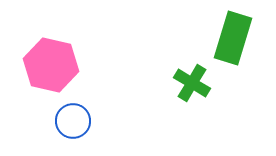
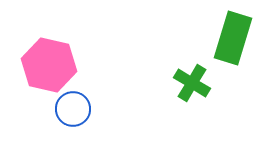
pink hexagon: moved 2 px left
blue circle: moved 12 px up
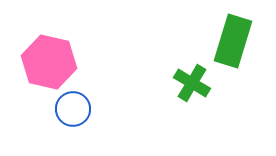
green rectangle: moved 3 px down
pink hexagon: moved 3 px up
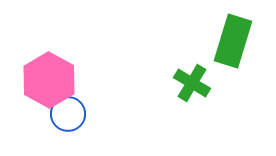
pink hexagon: moved 18 px down; rotated 16 degrees clockwise
blue circle: moved 5 px left, 5 px down
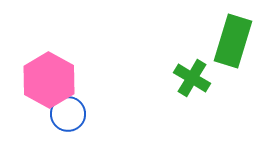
green cross: moved 5 px up
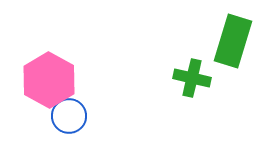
green cross: rotated 18 degrees counterclockwise
blue circle: moved 1 px right, 2 px down
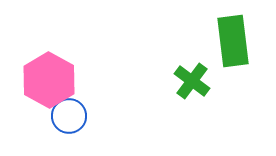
green rectangle: rotated 24 degrees counterclockwise
green cross: moved 3 px down; rotated 24 degrees clockwise
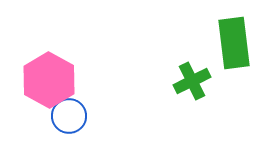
green rectangle: moved 1 px right, 2 px down
green cross: rotated 27 degrees clockwise
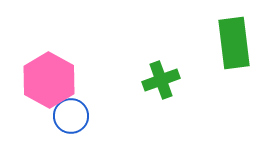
green cross: moved 31 px left, 1 px up; rotated 6 degrees clockwise
blue circle: moved 2 px right
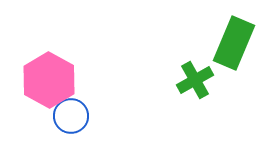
green rectangle: rotated 30 degrees clockwise
green cross: moved 34 px right; rotated 9 degrees counterclockwise
